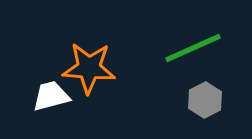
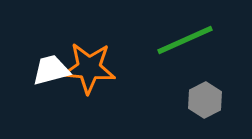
green line: moved 8 px left, 8 px up
white trapezoid: moved 26 px up
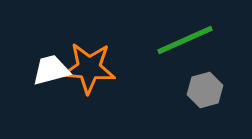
gray hexagon: moved 10 px up; rotated 12 degrees clockwise
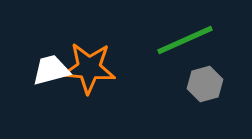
gray hexagon: moved 6 px up
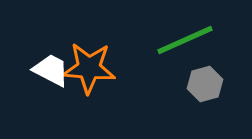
white trapezoid: rotated 42 degrees clockwise
